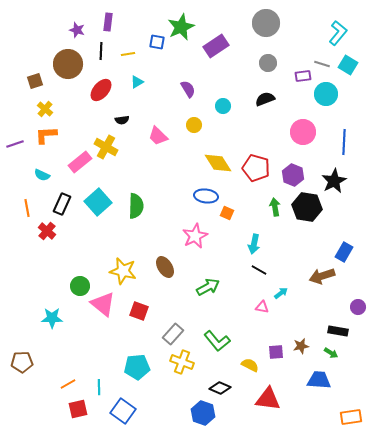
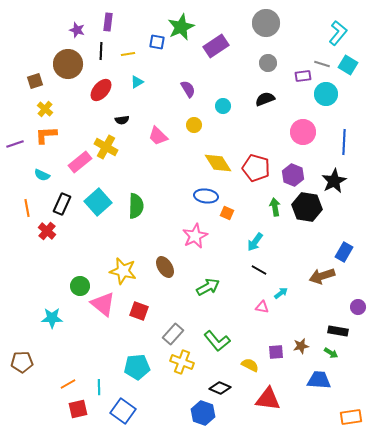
cyan arrow at (254, 244): moved 1 px right, 2 px up; rotated 24 degrees clockwise
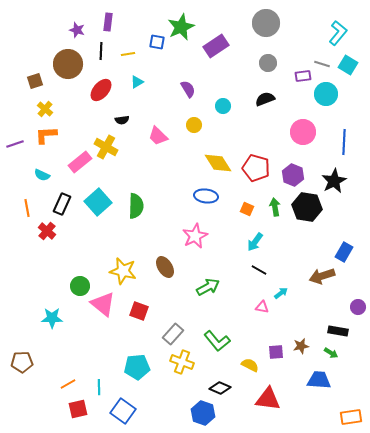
orange square at (227, 213): moved 20 px right, 4 px up
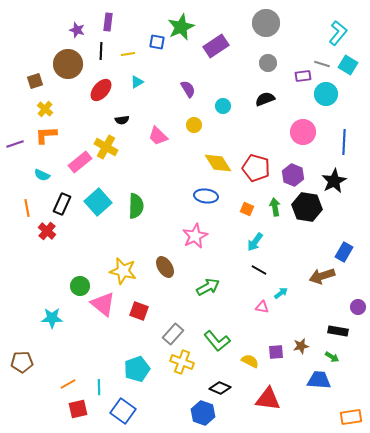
green arrow at (331, 353): moved 1 px right, 4 px down
yellow semicircle at (250, 365): moved 4 px up
cyan pentagon at (137, 367): moved 2 px down; rotated 15 degrees counterclockwise
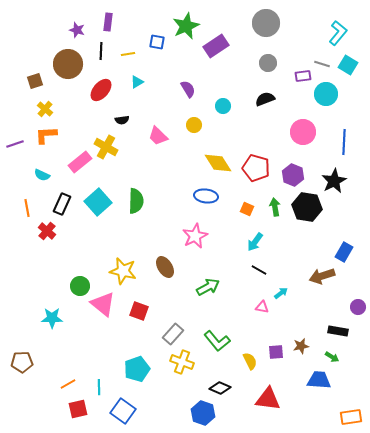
green star at (181, 27): moved 5 px right, 1 px up
green semicircle at (136, 206): moved 5 px up
yellow semicircle at (250, 361): rotated 36 degrees clockwise
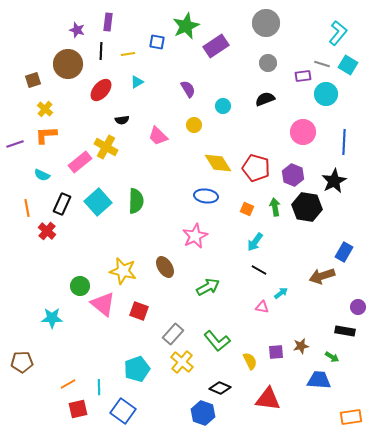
brown square at (35, 81): moved 2 px left, 1 px up
black rectangle at (338, 331): moved 7 px right
yellow cross at (182, 362): rotated 20 degrees clockwise
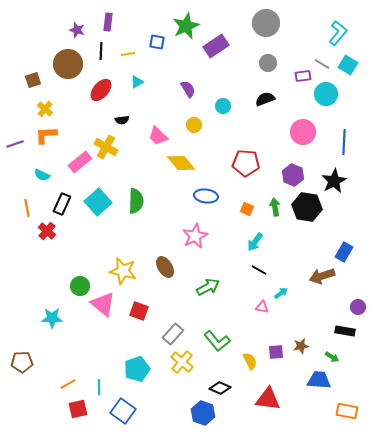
gray line at (322, 64): rotated 14 degrees clockwise
yellow diamond at (218, 163): moved 37 px left; rotated 8 degrees counterclockwise
red pentagon at (256, 168): moved 10 px left, 5 px up; rotated 12 degrees counterclockwise
orange rectangle at (351, 417): moved 4 px left, 6 px up; rotated 20 degrees clockwise
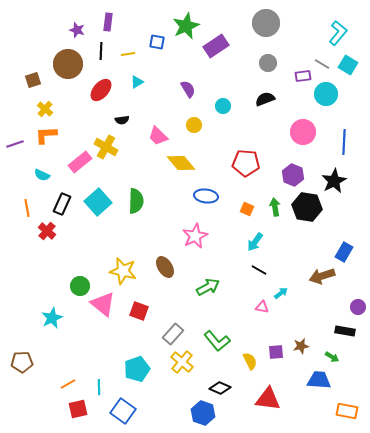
cyan star at (52, 318): rotated 25 degrees counterclockwise
